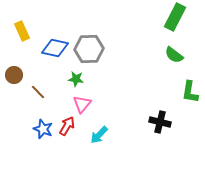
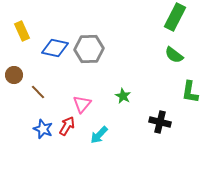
green star: moved 47 px right, 17 px down; rotated 21 degrees clockwise
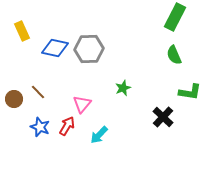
green semicircle: rotated 30 degrees clockwise
brown circle: moved 24 px down
green L-shape: rotated 90 degrees counterclockwise
green star: moved 8 px up; rotated 21 degrees clockwise
black cross: moved 3 px right, 5 px up; rotated 30 degrees clockwise
blue star: moved 3 px left, 2 px up
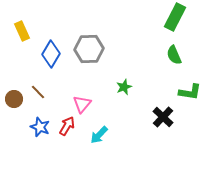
blue diamond: moved 4 px left, 6 px down; rotated 72 degrees counterclockwise
green star: moved 1 px right, 1 px up
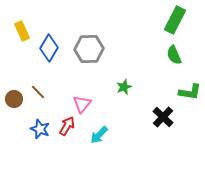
green rectangle: moved 3 px down
blue diamond: moved 2 px left, 6 px up
blue star: moved 2 px down
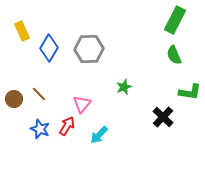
brown line: moved 1 px right, 2 px down
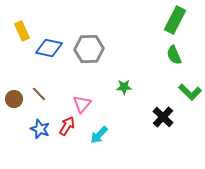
blue diamond: rotated 72 degrees clockwise
green star: rotated 21 degrees clockwise
green L-shape: rotated 35 degrees clockwise
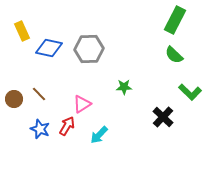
green semicircle: rotated 24 degrees counterclockwise
pink triangle: rotated 18 degrees clockwise
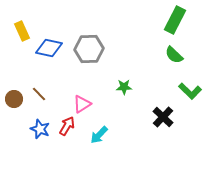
green L-shape: moved 1 px up
